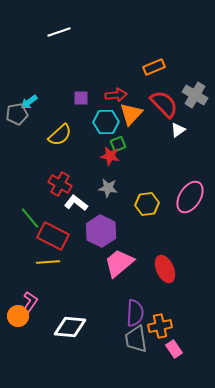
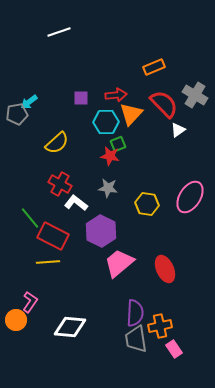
yellow semicircle: moved 3 px left, 8 px down
yellow hexagon: rotated 15 degrees clockwise
orange circle: moved 2 px left, 4 px down
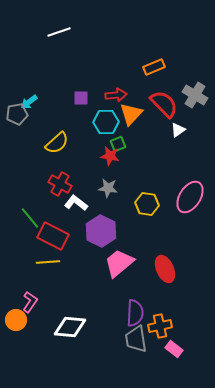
pink rectangle: rotated 18 degrees counterclockwise
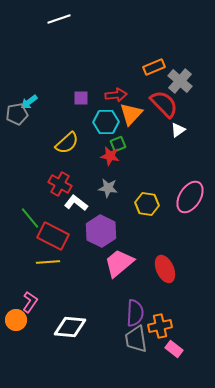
white line: moved 13 px up
gray cross: moved 15 px left, 14 px up; rotated 10 degrees clockwise
yellow semicircle: moved 10 px right
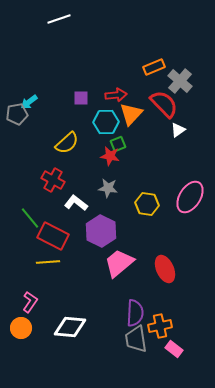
red cross: moved 7 px left, 4 px up
orange circle: moved 5 px right, 8 px down
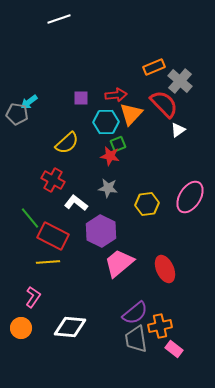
gray pentagon: rotated 20 degrees clockwise
yellow hexagon: rotated 15 degrees counterclockwise
pink L-shape: moved 3 px right, 5 px up
purple semicircle: rotated 48 degrees clockwise
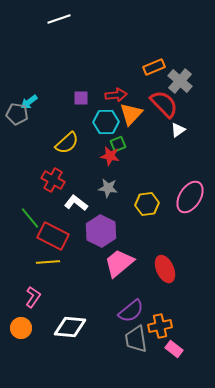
purple semicircle: moved 4 px left, 2 px up
